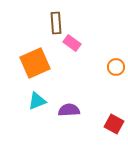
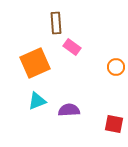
pink rectangle: moved 4 px down
red square: rotated 18 degrees counterclockwise
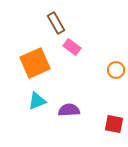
brown rectangle: rotated 25 degrees counterclockwise
orange circle: moved 3 px down
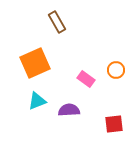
brown rectangle: moved 1 px right, 1 px up
pink rectangle: moved 14 px right, 32 px down
red square: rotated 18 degrees counterclockwise
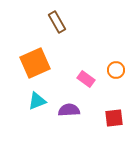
red square: moved 6 px up
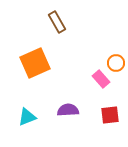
orange circle: moved 7 px up
pink rectangle: moved 15 px right; rotated 12 degrees clockwise
cyan triangle: moved 10 px left, 16 px down
purple semicircle: moved 1 px left
red square: moved 4 px left, 3 px up
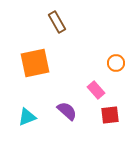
orange square: rotated 12 degrees clockwise
pink rectangle: moved 5 px left, 11 px down
purple semicircle: moved 1 px left, 1 px down; rotated 45 degrees clockwise
